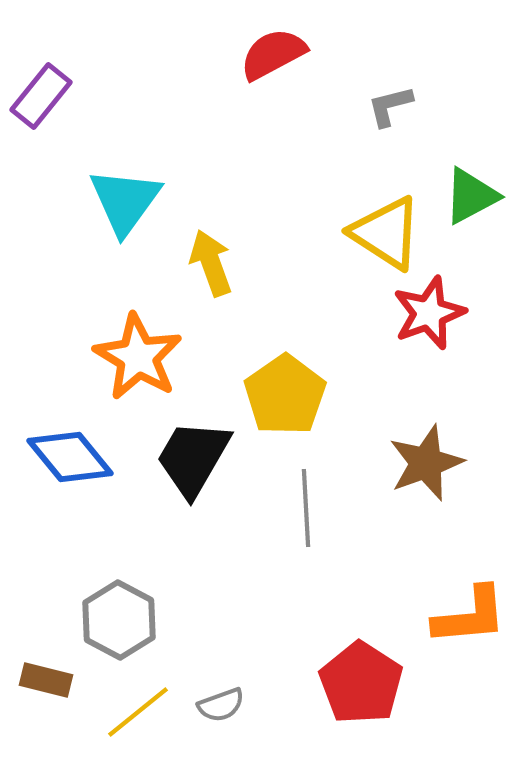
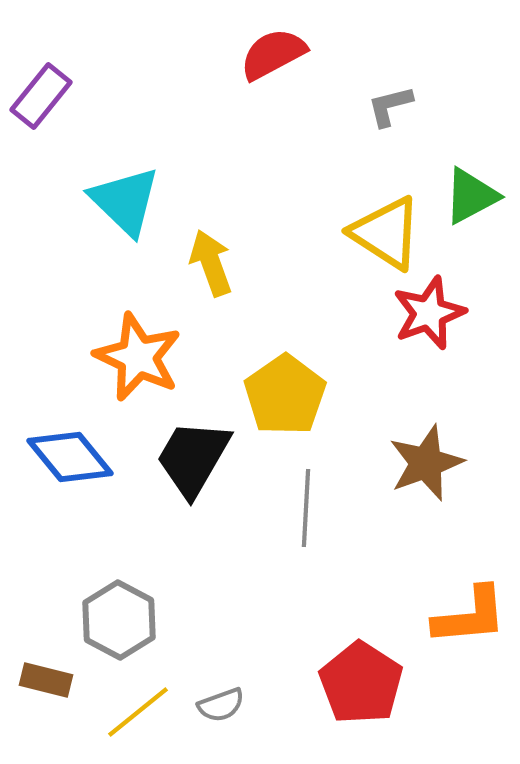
cyan triangle: rotated 22 degrees counterclockwise
orange star: rotated 6 degrees counterclockwise
gray line: rotated 6 degrees clockwise
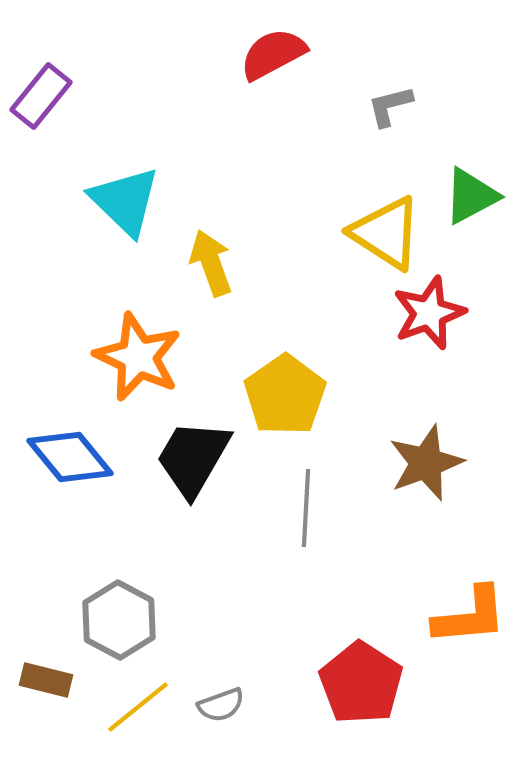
yellow line: moved 5 px up
